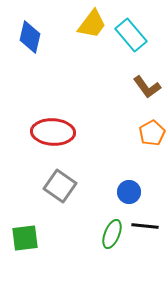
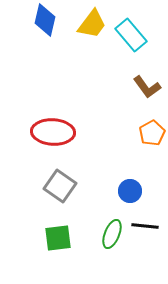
blue diamond: moved 15 px right, 17 px up
blue circle: moved 1 px right, 1 px up
green square: moved 33 px right
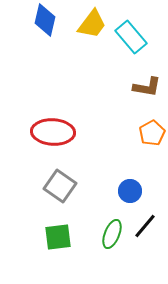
cyan rectangle: moved 2 px down
brown L-shape: rotated 44 degrees counterclockwise
black line: rotated 56 degrees counterclockwise
green square: moved 1 px up
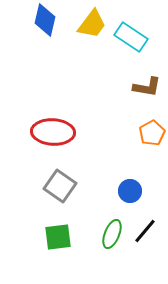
cyan rectangle: rotated 16 degrees counterclockwise
black line: moved 5 px down
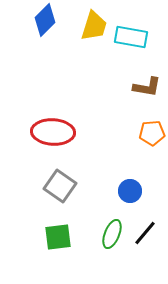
blue diamond: rotated 32 degrees clockwise
yellow trapezoid: moved 2 px right, 2 px down; rotated 20 degrees counterclockwise
cyan rectangle: rotated 24 degrees counterclockwise
orange pentagon: rotated 25 degrees clockwise
black line: moved 2 px down
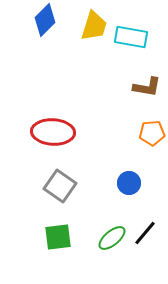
blue circle: moved 1 px left, 8 px up
green ellipse: moved 4 px down; rotated 28 degrees clockwise
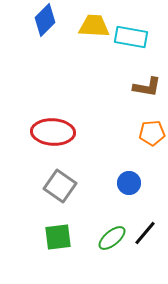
yellow trapezoid: rotated 104 degrees counterclockwise
